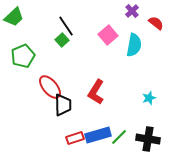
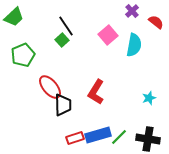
red semicircle: moved 1 px up
green pentagon: moved 1 px up
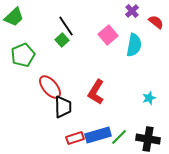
black trapezoid: moved 2 px down
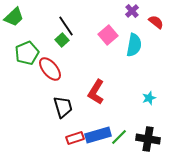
green pentagon: moved 4 px right, 2 px up
red ellipse: moved 18 px up
black trapezoid: rotated 15 degrees counterclockwise
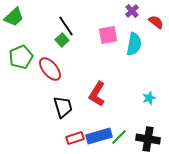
pink square: rotated 30 degrees clockwise
cyan semicircle: moved 1 px up
green pentagon: moved 6 px left, 4 px down
red L-shape: moved 1 px right, 2 px down
blue rectangle: moved 1 px right, 1 px down
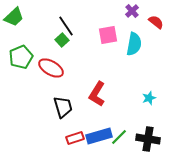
red ellipse: moved 1 px right, 1 px up; rotated 20 degrees counterclockwise
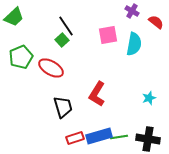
purple cross: rotated 16 degrees counterclockwise
green line: rotated 36 degrees clockwise
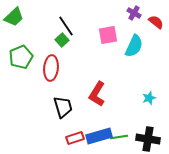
purple cross: moved 2 px right, 2 px down
cyan semicircle: moved 2 px down; rotated 15 degrees clockwise
red ellipse: rotated 65 degrees clockwise
